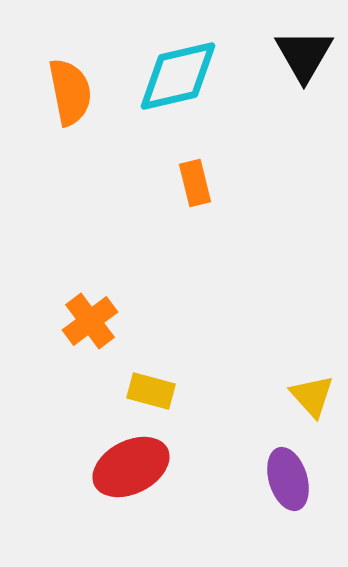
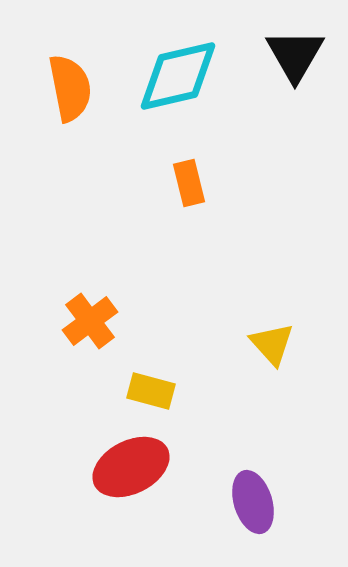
black triangle: moved 9 px left
orange semicircle: moved 4 px up
orange rectangle: moved 6 px left
yellow triangle: moved 40 px left, 52 px up
purple ellipse: moved 35 px left, 23 px down
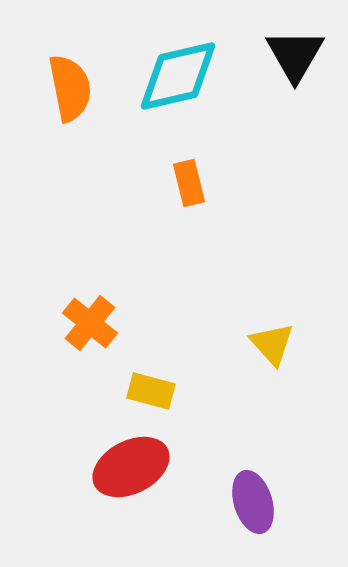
orange cross: moved 2 px down; rotated 14 degrees counterclockwise
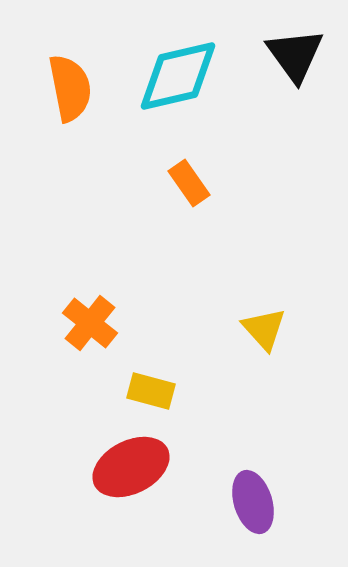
black triangle: rotated 6 degrees counterclockwise
orange rectangle: rotated 21 degrees counterclockwise
yellow triangle: moved 8 px left, 15 px up
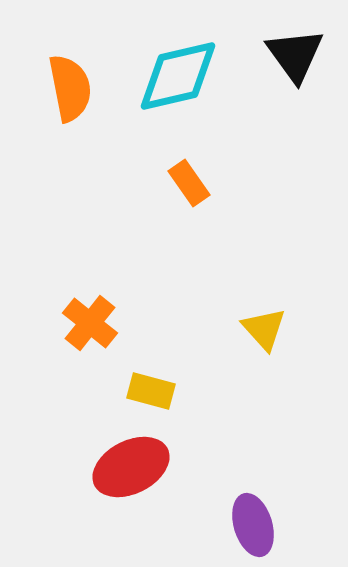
purple ellipse: moved 23 px down
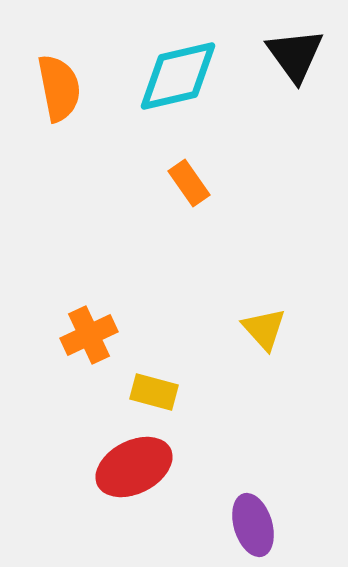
orange semicircle: moved 11 px left
orange cross: moved 1 px left, 12 px down; rotated 26 degrees clockwise
yellow rectangle: moved 3 px right, 1 px down
red ellipse: moved 3 px right
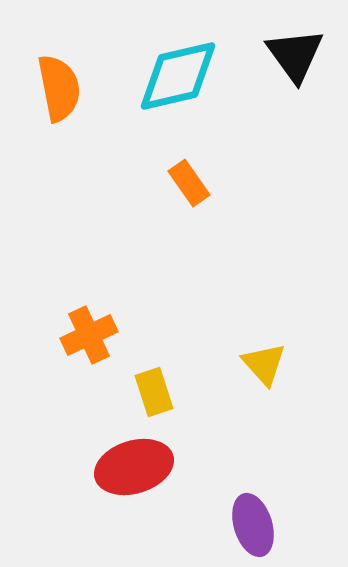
yellow triangle: moved 35 px down
yellow rectangle: rotated 57 degrees clockwise
red ellipse: rotated 10 degrees clockwise
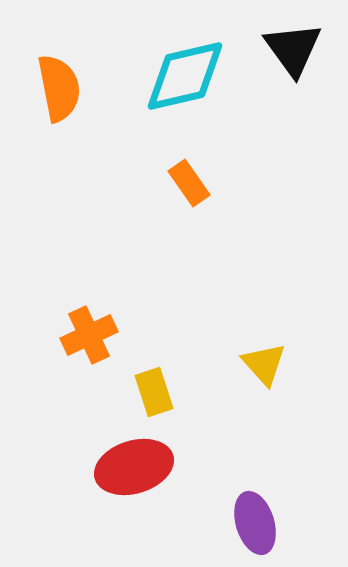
black triangle: moved 2 px left, 6 px up
cyan diamond: moved 7 px right
purple ellipse: moved 2 px right, 2 px up
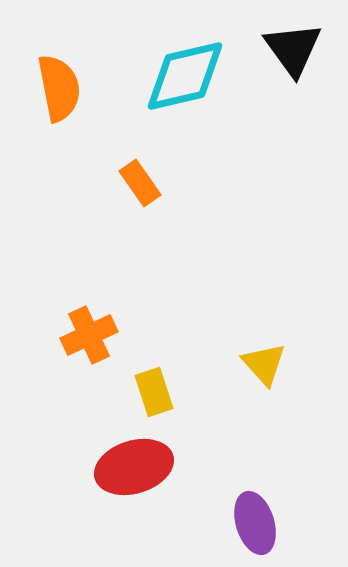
orange rectangle: moved 49 px left
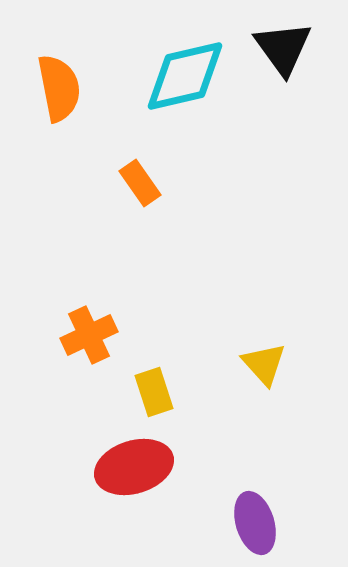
black triangle: moved 10 px left, 1 px up
